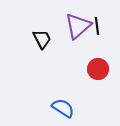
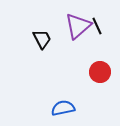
black line: rotated 18 degrees counterclockwise
red circle: moved 2 px right, 3 px down
blue semicircle: rotated 45 degrees counterclockwise
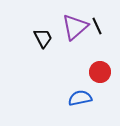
purple triangle: moved 3 px left, 1 px down
black trapezoid: moved 1 px right, 1 px up
blue semicircle: moved 17 px right, 10 px up
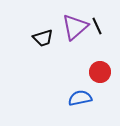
black trapezoid: rotated 100 degrees clockwise
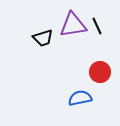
purple triangle: moved 2 px left, 2 px up; rotated 32 degrees clockwise
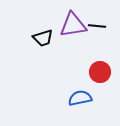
black line: rotated 60 degrees counterclockwise
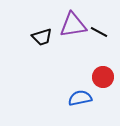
black line: moved 2 px right, 6 px down; rotated 24 degrees clockwise
black trapezoid: moved 1 px left, 1 px up
red circle: moved 3 px right, 5 px down
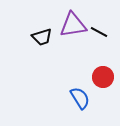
blue semicircle: rotated 70 degrees clockwise
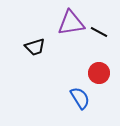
purple triangle: moved 2 px left, 2 px up
black trapezoid: moved 7 px left, 10 px down
red circle: moved 4 px left, 4 px up
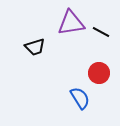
black line: moved 2 px right
